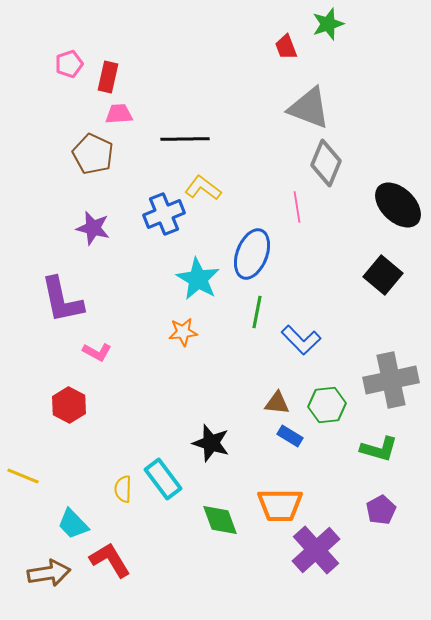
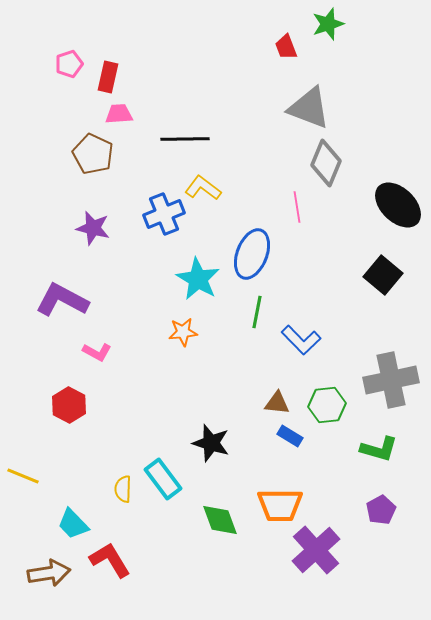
purple L-shape: rotated 130 degrees clockwise
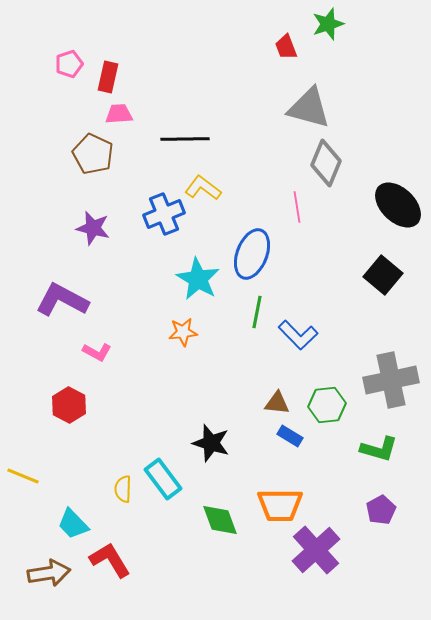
gray triangle: rotated 6 degrees counterclockwise
blue L-shape: moved 3 px left, 5 px up
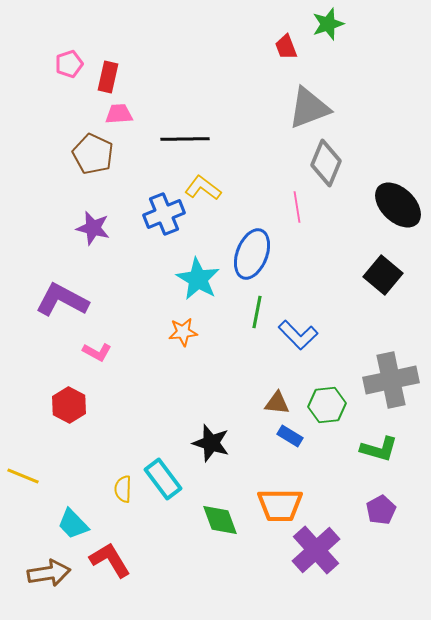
gray triangle: rotated 36 degrees counterclockwise
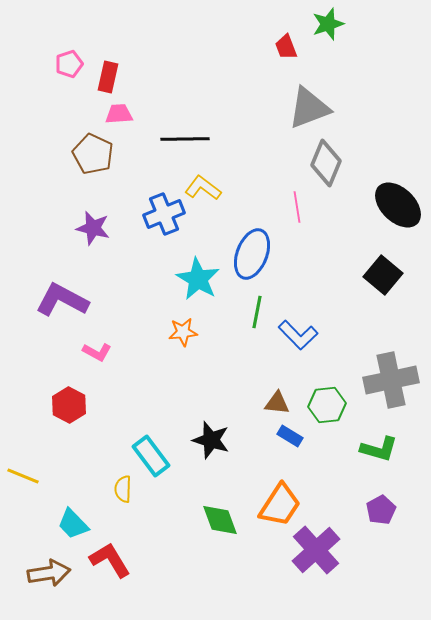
black star: moved 3 px up
cyan rectangle: moved 12 px left, 23 px up
orange trapezoid: rotated 57 degrees counterclockwise
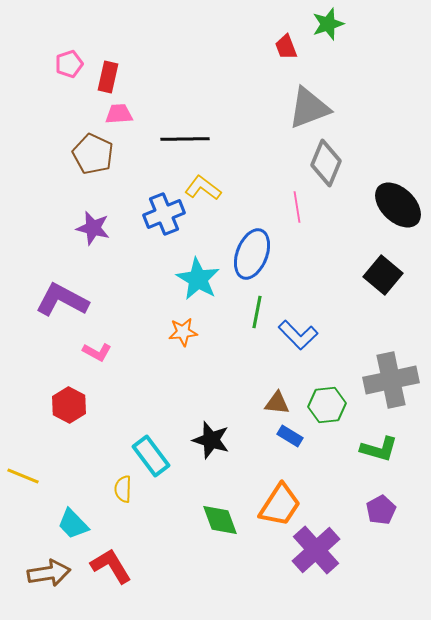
red L-shape: moved 1 px right, 6 px down
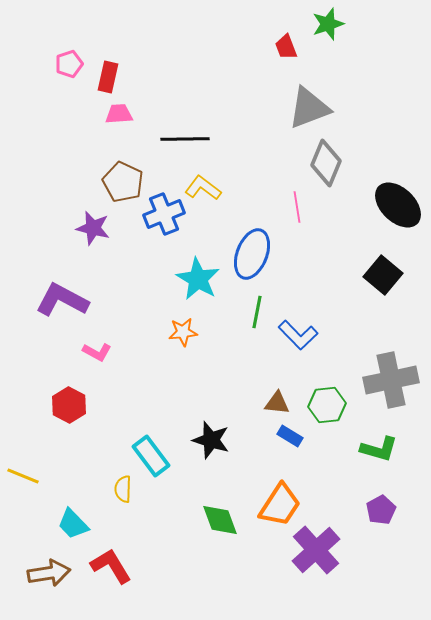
brown pentagon: moved 30 px right, 28 px down
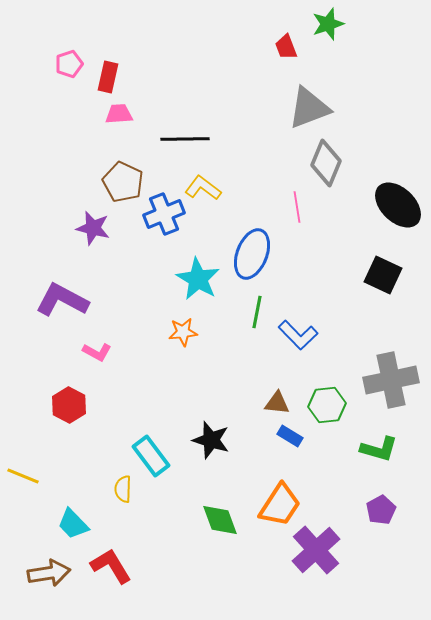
black square: rotated 15 degrees counterclockwise
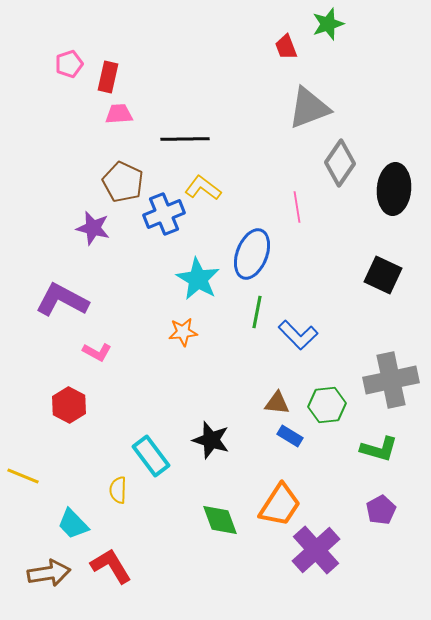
gray diamond: moved 14 px right; rotated 12 degrees clockwise
black ellipse: moved 4 px left, 16 px up; rotated 51 degrees clockwise
yellow semicircle: moved 5 px left, 1 px down
